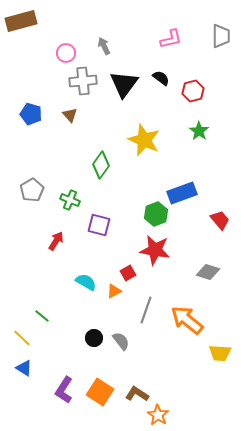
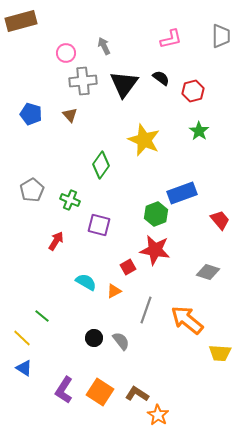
red square: moved 6 px up
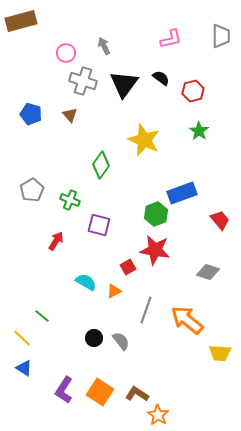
gray cross: rotated 24 degrees clockwise
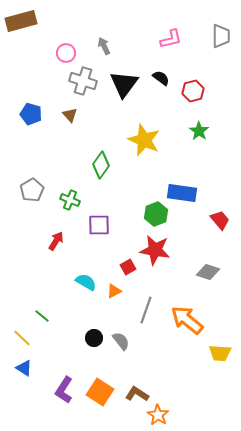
blue rectangle: rotated 28 degrees clockwise
purple square: rotated 15 degrees counterclockwise
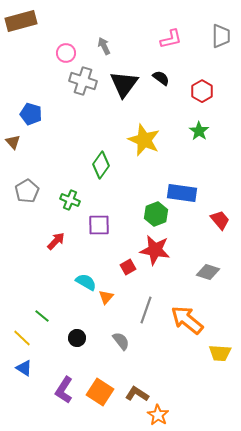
red hexagon: moved 9 px right; rotated 15 degrees counterclockwise
brown triangle: moved 57 px left, 27 px down
gray pentagon: moved 5 px left, 1 px down
red arrow: rotated 12 degrees clockwise
orange triangle: moved 8 px left, 6 px down; rotated 21 degrees counterclockwise
black circle: moved 17 px left
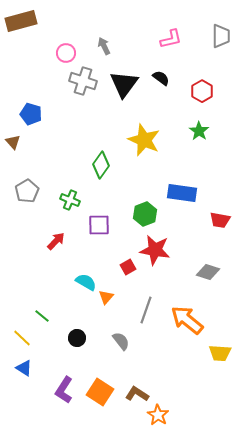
green hexagon: moved 11 px left
red trapezoid: rotated 140 degrees clockwise
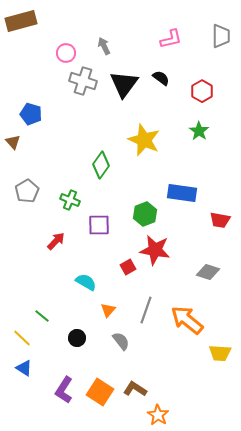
orange triangle: moved 2 px right, 13 px down
brown L-shape: moved 2 px left, 5 px up
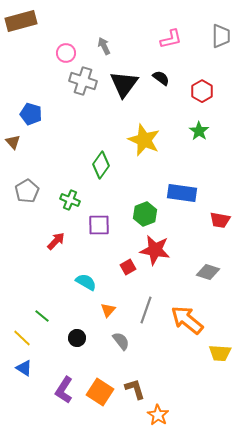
brown L-shape: rotated 40 degrees clockwise
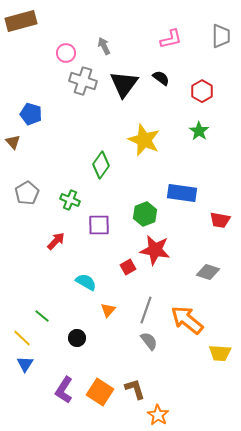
gray pentagon: moved 2 px down
gray semicircle: moved 28 px right
blue triangle: moved 1 px right, 4 px up; rotated 30 degrees clockwise
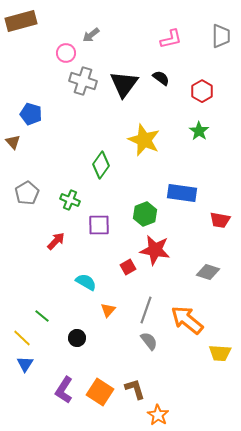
gray arrow: moved 13 px left, 11 px up; rotated 102 degrees counterclockwise
